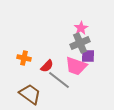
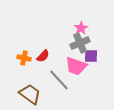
purple square: moved 3 px right
red semicircle: moved 4 px left, 10 px up
gray line: rotated 10 degrees clockwise
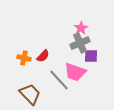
pink trapezoid: moved 1 px left, 6 px down
brown trapezoid: rotated 10 degrees clockwise
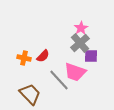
gray cross: rotated 18 degrees counterclockwise
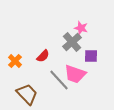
pink star: rotated 24 degrees counterclockwise
gray cross: moved 8 px left, 1 px up
orange cross: moved 9 px left, 3 px down; rotated 32 degrees clockwise
pink trapezoid: moved 2 px down
brown trapezoid: moved 3 px left
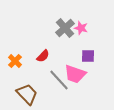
gray cross: moved 7 px left, 14 px up
purple square: moved 3 px left
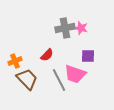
gray cross: rotated 30 degrees clockwise
red semicircle: moved 4 px right, 1 px up
orange cross: rotated 24 degrees clockwise
gray line: rotated 15 degrees clockwise
brown trapezoid: moved 15 px up
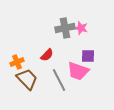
orange cross: moved 2 px right, 1 px down
pink trapezoid: moved 3 px right, 3 px up
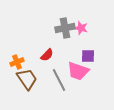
brown trapezoid: rotated 10 degrees clockwise
